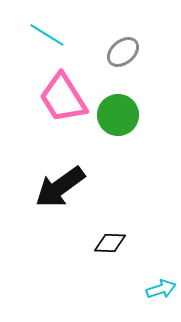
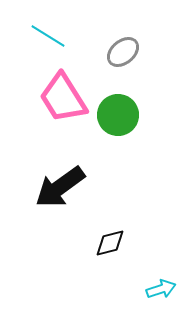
cyan line: moved 1 px right, 1 px down
black diamond: rotated 16 degrees counterclockwise
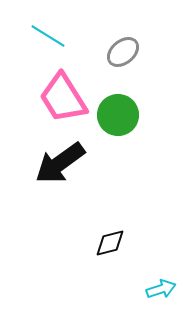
black arrow: moved 24 px up
